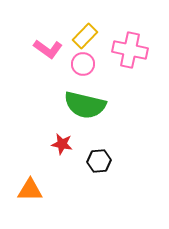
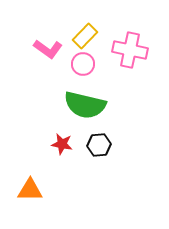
black hexagon: moved 16 px up
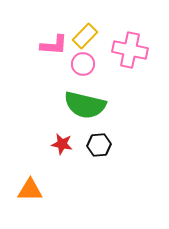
pink L-shape: moved 6 px right, 4 px up; rotated 32 degrees counterclockwise
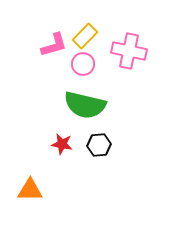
pink L-shape: rotated 20 degrees counterclockwise
pink cross: moved 1 px left, 1 px down
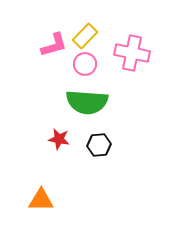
pink cross: moved 3 px right, 2 px down
pink circle: moved 2 px right
green semicircle: moved 2 px right, 3 px up; rotated 9 degrees counterclockwise
red star: moved 3 px left, 5 px up
orange triangle: moved 11 px right, 10 px down
